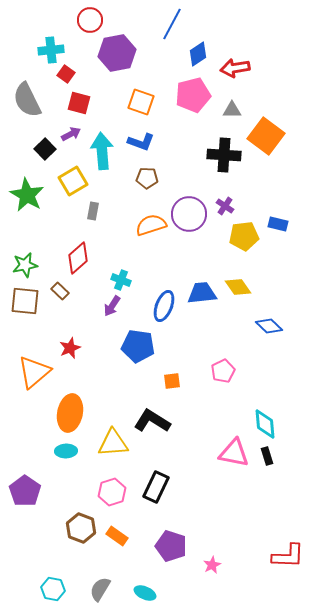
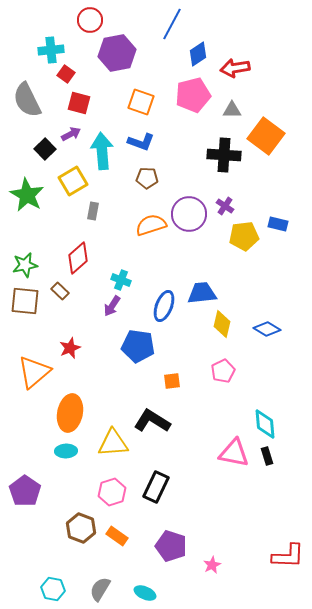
yellow diamond at (238, 287): moved 16 px left, 37 px down; rotated 48 degrees clockwise
blue diamond at (269, 326): moved 2 px left, 3 px down; rotated 12 degrees counterclockwise
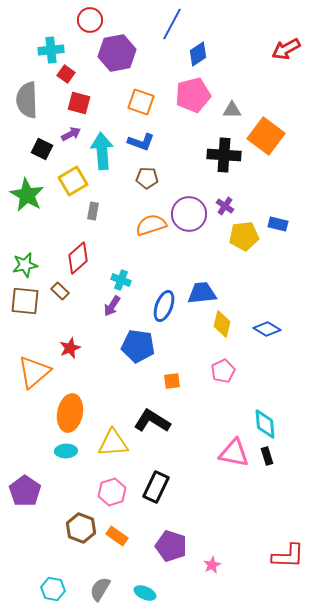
red arrow at (235, 68): moved 51 px right, 19 px up; rotated 20 degrees counterclockwise
gray semicircle at (27, 100): rotated 24 degrees clockwise
black square at (45, 149): moved 3 px left; rotated 20 degrees counterclockwise
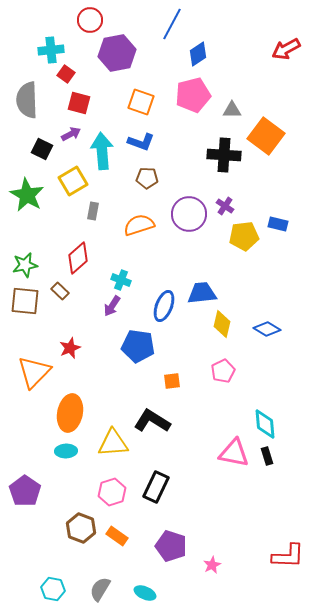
orange semicircle at (151, 225): moved 12 px left
orange triangle at (34, 372): rotated 6 degrees counterclockwise
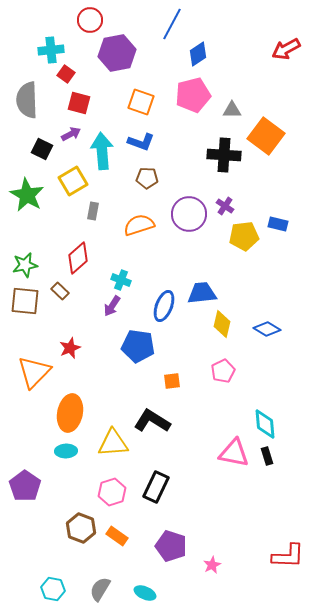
purple pentagon at (25, 491): moved 5 px up
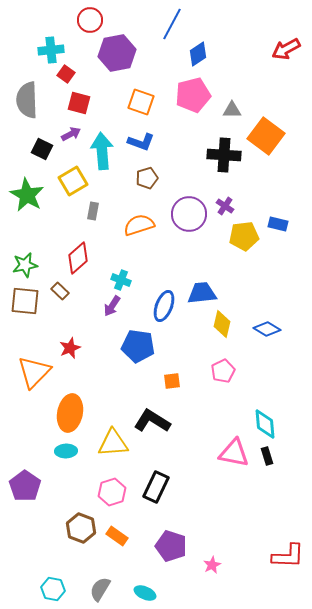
brown pentagon at (147, 178): rotated 20 degrees counterclockwise
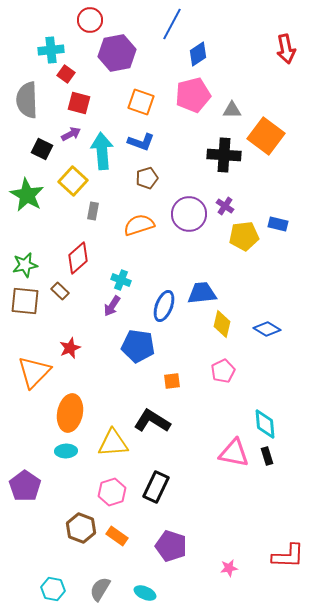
red arrow at (286, 49): rotated 72 degrees counterclockwise
yellow square at (73, 181): rotated 16 degrees counterclockwise
pink star at (212, 565): moved 17 px right, 3 px down; rotated 18 degrees clockwise
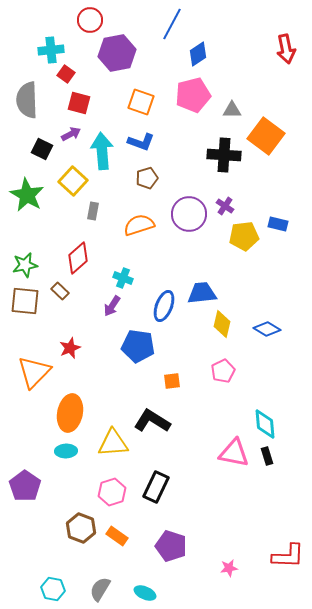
cyan cross at (121, 280): moved 2 px right, 2 px up
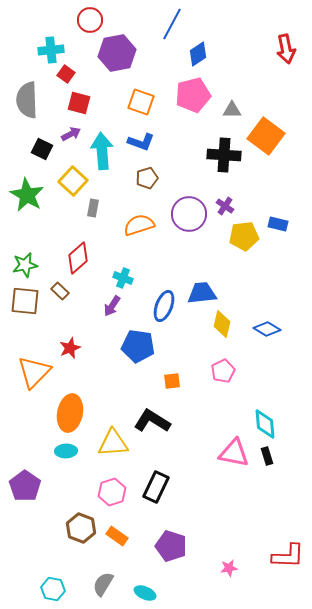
gray rectangle at (93, 211): moved 3 px up
gray semicircle at (100, 589): moved 3 px right, 5 px up
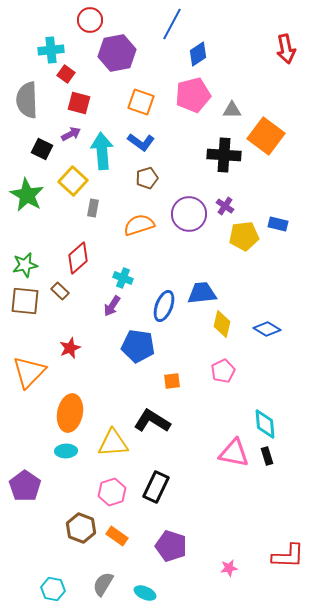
blue L-shape at (141, 142): rotated 16 degrees clockwise
orange triangle at (34, 372): moved 5 px left
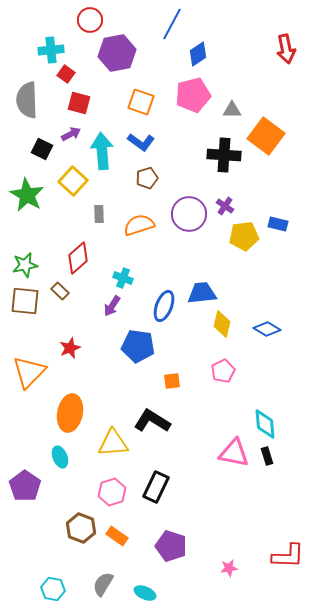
gray rectangle at (93, 208): moved 6 px right, 6 px down; rotated 12 degrees counterclockwise
cyan ellipse at (66, 451): moved 6 px left, 6 px down; rotated 70 degrees clockwise
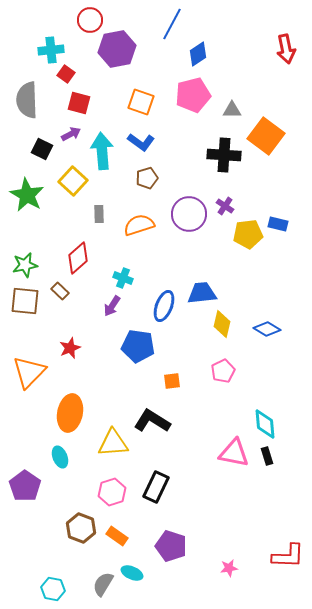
purple hexagon at (117, 53): moved 4 px up
yellow pentagon at (244, 236): moved 4 px right, 2 px up
cyan ellipse at (145, 593): moved 13 px left, 20 px up
